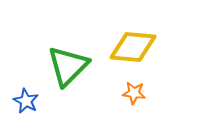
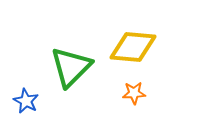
green triangle: moved 3 px right, 1 px down
orange star: rotated 10 degrees counterclockwise
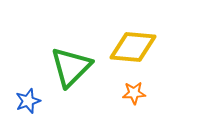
blue star: moved 2 px right; rotated 25 degrees clockwise
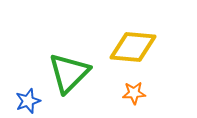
green triangle: moved 2 px left, 6 px down
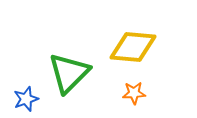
blue star: moved 2 px left, 2 px up
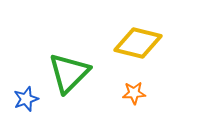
yellow diamond: moved 5 px right, 4 px up; rotated 9 degrees clockwise
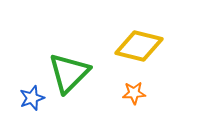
yellow diamond: moved 1 px right, 3 px down
blue star: moved 6 px right, 1 px up
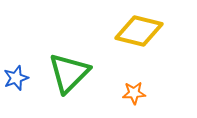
yellow diamond: moved 15 px up
blue star: moved 16 px left, 20 px up
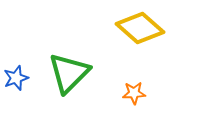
yellow diamond: moved 1 px right, 3 px up; rotated 27 degrees clockwise
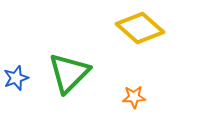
orange star: moved 4 px down
